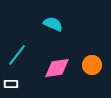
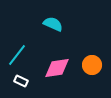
white rectangle: moved 10 px right, 3 px up; rotated 24 degrees clockwise
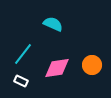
cyan line: moved 6 px right, 1 px up
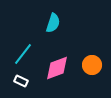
cyan semicircle: moved 1 px up; rotated 84 degrees clockwise
pink diamond: rotated 12 degrees counterclockwise
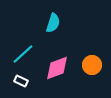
cyan line: rotated 10 degrees clockwise
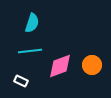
cyan semicircle: moved 21 px left
cyan line: moved 7 px right, 3 px up; rotated 35 degrees clockwise
pink diamond: moved 3 px right, 2 px up
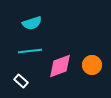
cyan semicircle: rotated 54 degrees clockwise
white rectangle: rotated 16 degrees clockwise
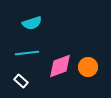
cyan line: moved 3 px left, 2 px down
orange circle: moved 4 px left, 2 px down
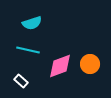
cyan line: moved 1 px right, 3 px up; rotated 20 degrees clockwise
orange circle: moved 2 px right, 3 px up
